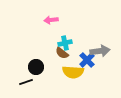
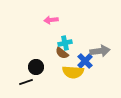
blue cross: moved 2 px left, 1 px down
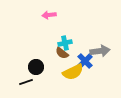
pink arrow: moved 2 px left, 5 px up
yellow semicircle: rotated 30 degrees counterclockwise
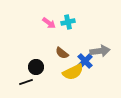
pink arrow: moved 8 px down; rotated 136 degrees counterclockwise
cyan cross: moved 3 px right, 21 px up
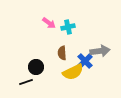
cyan cross: moved 5 px down
brown semicircle: rotated 48 degrees clockwise
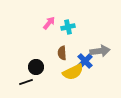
pink arrow: rotated 88 degrees counterclockwise
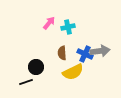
blue cross: moved 7 px up; rotated 21 degrees counterclockwise
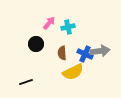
black circle: moved 23 px up
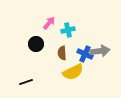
cyan cross: moved 3 px down
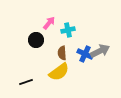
black circle: moved 4 px up
gray arrow: rotated 18 degrees counterclockwise
yellow semicircle: moved 14 px left; rotated 10 degrees counterclockwise
